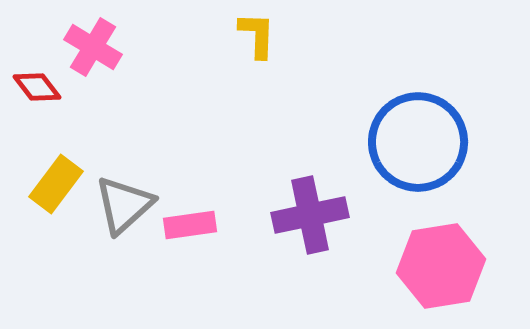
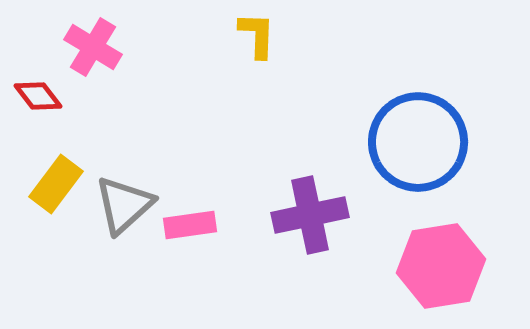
red diamond: moved 1 px right, 9 px down
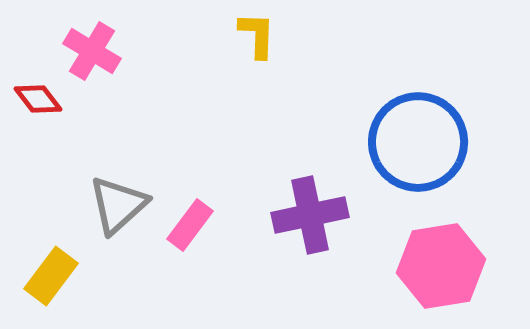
pink cross: moved 1 px left, 4 px down
red diamond: moved 3 px down
yellow rectangle: moved 5 px left, 92 px down
gray triangle: moved 6 px left
pink rectangle: rotated 45 degrees counterclockwise
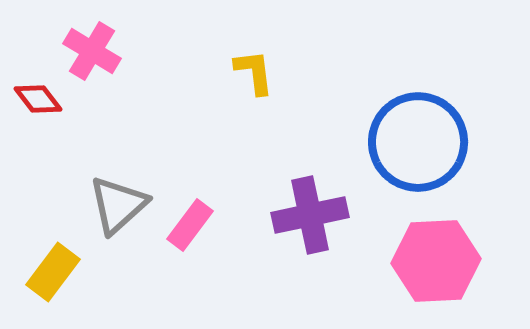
yellow L-shape: moved 3 px left, 37 px down; rotated 9 degrees counterclockwise
pink hexagon: moved 5 px left, 5 px up; rotated 6 degrees clockwise
yellow rectangle: moved 2 px right, 4 px up
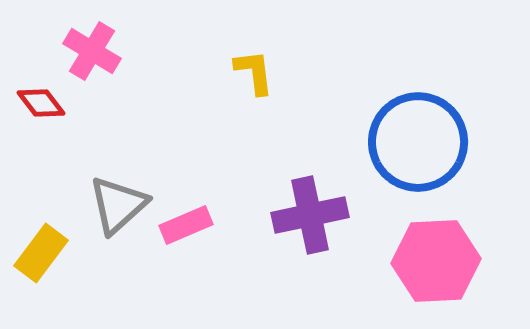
red diamond: moved 3 px right, 4 px down
pink rectangle: moved 4 px left; rotated 30 degrees clockwise
yellow rectangle: moved 12 px left, 19 px up
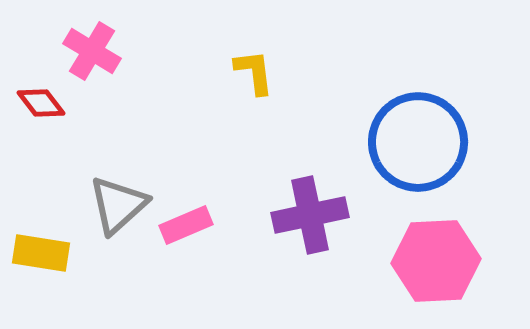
yellow rectangle: rotated 62 degrees clockwise
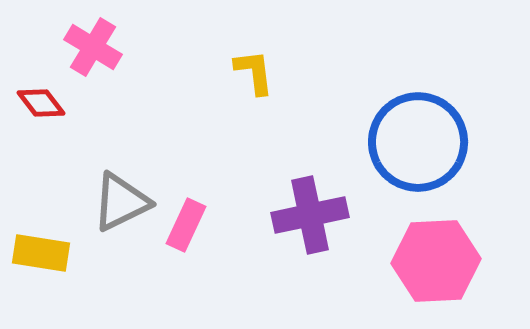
pink cross: moved 1 px right, 4 px up
gray triangle: moved 3 px right, 3 px up; rotated 16 degrees clockwise
pink rectangle: rotated 42 degrees counterclockwise
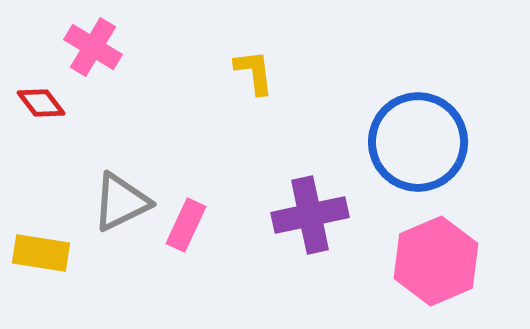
pink hexagon: rotated 20 degrees counterclockwise
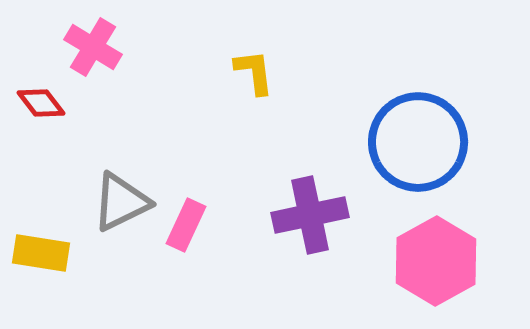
pink hexagon: rotated 6 degrees counterclockwise
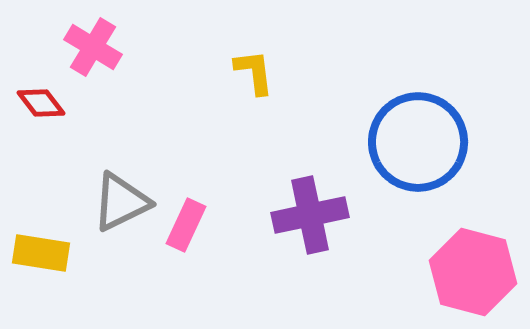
pink hexagon: moved 37 px right, 11 px down; rotated 16 degrees counterclockwise
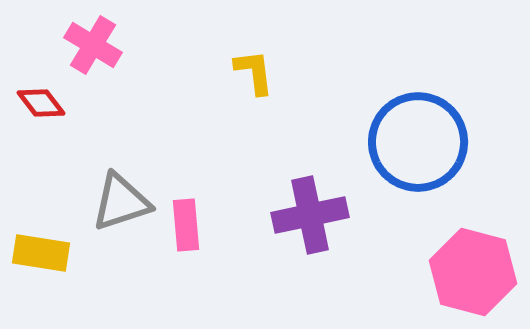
pink cross: moved 2 px up
gray triangle: rotated 8 degrees clockwise
pink rectangle: rotated 30 degrees counterclockwise
